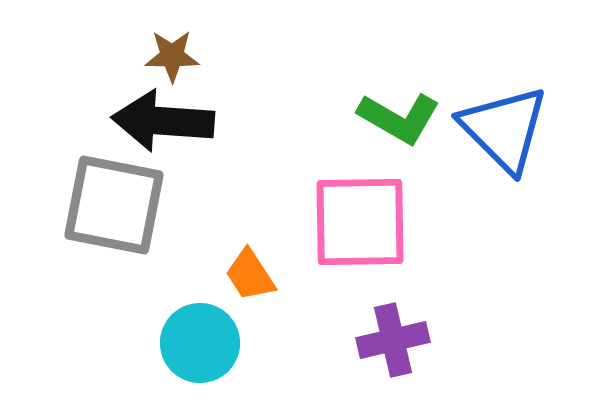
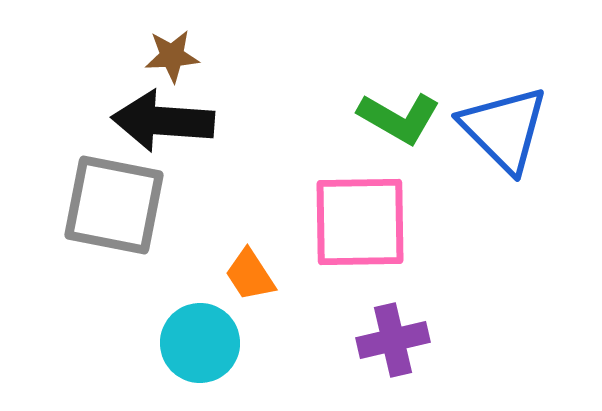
brown star: rotated 4 degrees counterclockwise
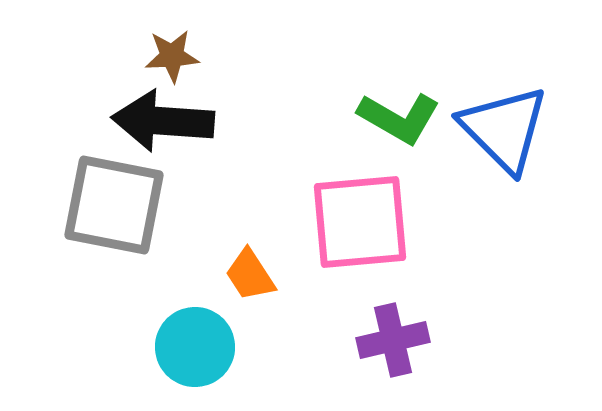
pink square: rotated 4 degrees counterclockwise
cyan circle: moved 5 px left, 4 px down
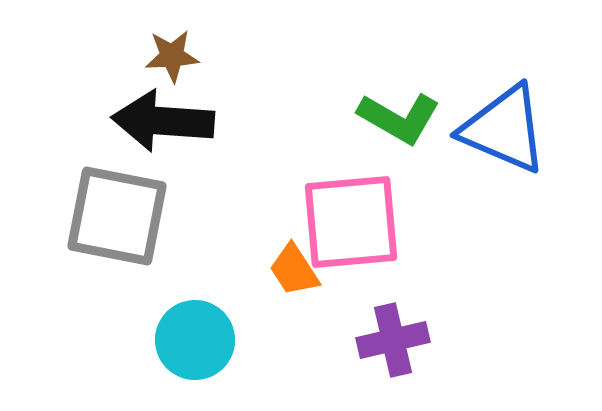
blue triangle: rotated 22 degrees counterclockwise
gray square: moved 3 px right, 11 px down
pink square: moved 9 px left
orange trapezoid: moved 44 px right, 5 px up
cyan circle: moved 7 px up
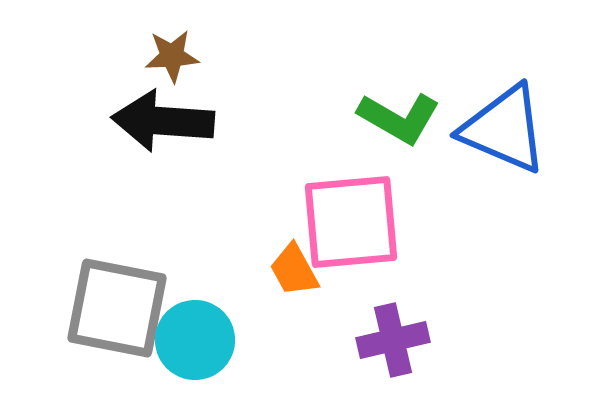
gray square: moved 92 px down
orange trapezoid: rotated 4 degrees clockwise
